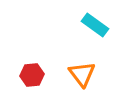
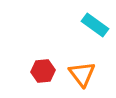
red hexagon: moved 11 px right, 4 px up
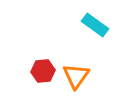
orange triangle: moved 6 px left, 2 px down; rotated 12 degrees clockwise
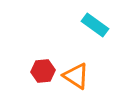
orange triangle: rotated 32 degrees counterclockwise
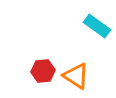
cyan rectangle: moved 2 px right, 1 px down
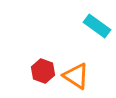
red hexagon: rotated 25 degrees clockwise
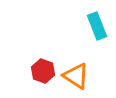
cyan rectangle: rotated 32 degrees clockwise
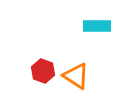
cyan rectangle: rotated 68 degrees counterclockwise
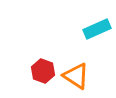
cyan rectangle: moved 3 px down; rotated 24 degrees counterclockwise
